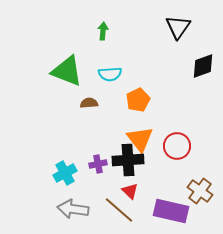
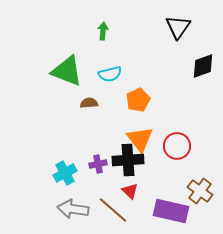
cyan semicircle: rotated 10 degrees counterclockwise
brown line: moved 6 px left
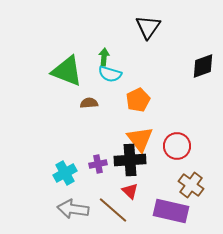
black triangle: moved 30 px left
green arrow: moved 1 px right, 26 px down
cyan semicircle: rotated 30 degrees clockwise
black cross: moved 2 px right
brown cross: moved 9 px left, 6 px up
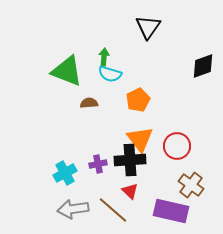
gray arrow: rotated 16 degrees counterclockwise
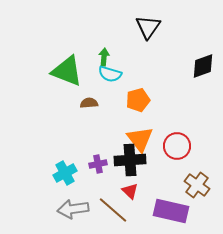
orange pentagon: rotated 10 degrees clockwise
brown cross: moved 6 px right
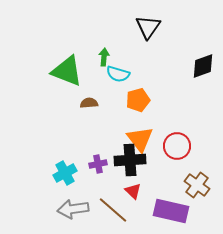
cyan semicircle: moved 8 px right
red triangle: moved 3 px right
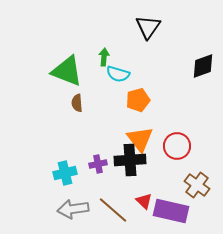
brown semicircle: moved 12 px left; rotated 90 degrees counterclockwise
cyan cross: rotated 15 degrees clockwise
red triangle: moved 11 px right, 10 px down
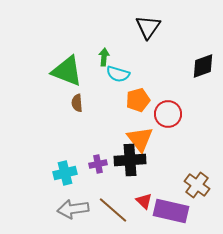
red circle: moved 9 px left, 32 px up
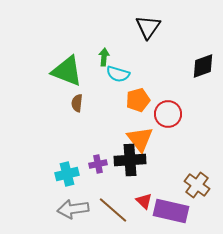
brown semicircle: rotated 12 degrees clockwise
cyan cross: moved 2 px right, 1 px down
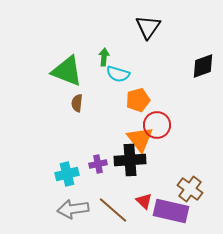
red circle: moved 11 px left, 11 px down
brown cross: moved 7 px left, 4 px down
